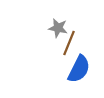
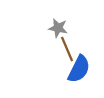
brown line: moved 2 px left, 6 px down; rotated 45 degrees counterclockwise
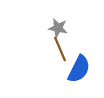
brown line: moved 7 px left
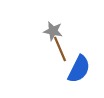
gray star: moved 5 px left, 3 px down
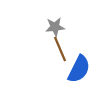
gray star: moved 2 px right, 4 px up; rotated 18 degrees counterclockwise
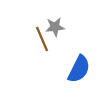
brown line: moved 18 px left, 10 px up
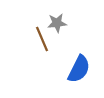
gray star: moved 2 px right, 4 px up
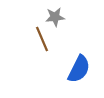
gray star: moved 2 px left, 6 px up
